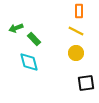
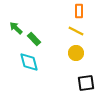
green arrow: rotated 64 degrees clockwise
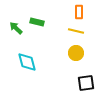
orange rectangle: moved 1 px down
yellow line: rotated 14 degrees counterclockwise
green rectangle: moved 3 px right, 17 px up; rotated 32 degrees counterclockwise
cyan diamond: moved 2 px left
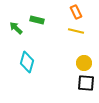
orange rectangle: moved 3 px left; rotated 24 degrees counterclockwise
green rectangle: moved 2 px up
yellow circle: moved 8 px right, 10 px down
cyan diamond: rotated 30 degrees clockwise
black square: rotated 12 degrees clockwise
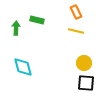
green arrow: rotated 48 degrees clockwise
cyan diamond: moved 4 px left, 5 px down; rotated 30 degrees counterclockwise
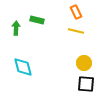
black square: moved 1 px down
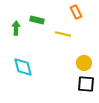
yellow line: moved 13 px left, 3 px down
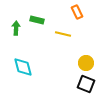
orange rectangle: moved 1 px right
yellow circle: moved 2 px right
black square: rotated 18 degrees clockwise
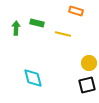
orange rectangle: moved 1 px left, 1 px up; rotated 48 degrees counterclockwise
green rectangle: moved 3 px down
yellow circle: moved 3 px right
cyan diamond: moved 10 px right, 11 px down
black square: moved 1 px right, 1 px down; rotated 36 degrees counterclockwise
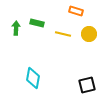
yellow circle: moved 29 px up
cyan diamond: rotated 25 degrees clockwise
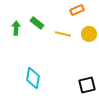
orange rectangle: moved 1 px right, 1 px up; rotated 40 degrees counterclockwise
green rectangle: rotated 24 degrees clockwise
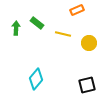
yellow circle: moved 9 px down
cyan diamond: moved 3 px right, 1 px down; rotated 30 degrees clockwise
